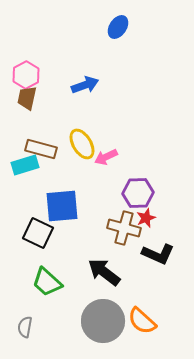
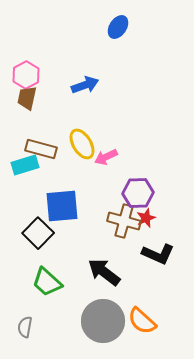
brown cross: moved 7 px up
black square: rotated 20 degrees clockwise
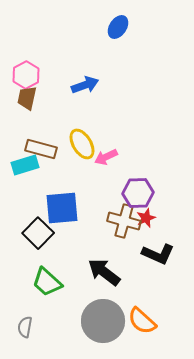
blue square: moved 2 px down
